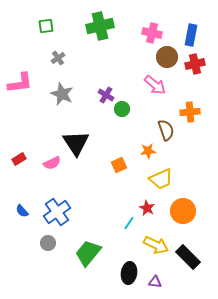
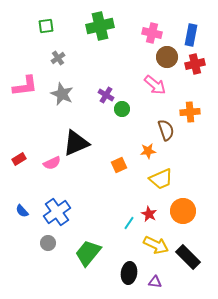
pink L-shape: moved 5 px right, 3 px down
black triangle: rotated 40 degrees clockwise
red star: moved 2 px right, 6 px down
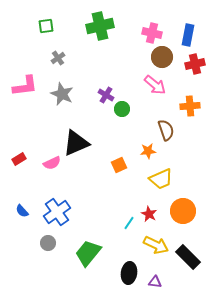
blue rectangle: moved 3 px left
brown circle: moved 5 px left
orange cross: moved 6 px up
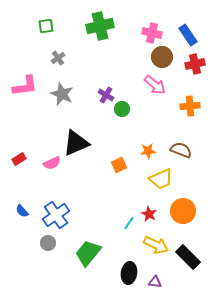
blue rectangle: rotated 45 degrees counterclockwise
brown semicircle: moved 15 px right, 20 px down; rotated 50 degrees counterclockwise
blue cross: moved 1 px left, 3 px down
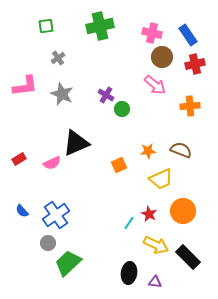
green trapezoid: moved 20 px left, 10 px down; rotated 8 degrees clockwise
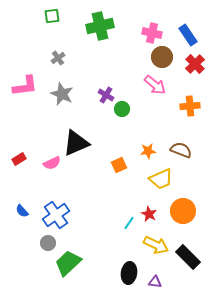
green square: moved 6 px right, 10 px up
red cross: rotated 30 degrees counterclockwise
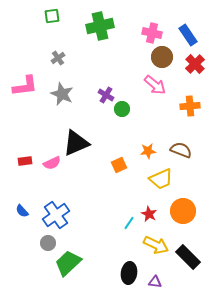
red rectangle: moved 6 px right, 2 px down; rotated 24 degrees clockwise
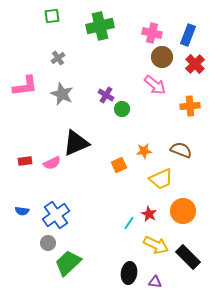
blue rectangle: rotated 55 degrees clockwise
orange star: moved 4 px left
blue semicircle: rotated 40 degrees counterclockwise
